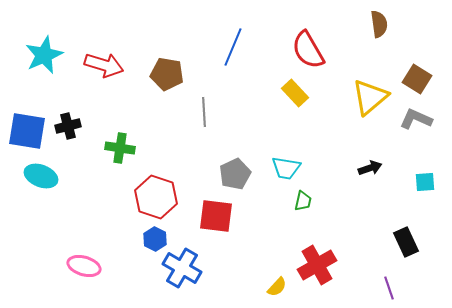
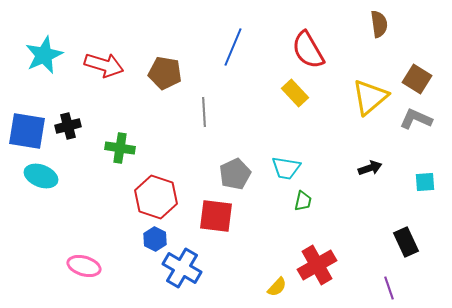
brown pentagon: moved 2 px left, 1 px up
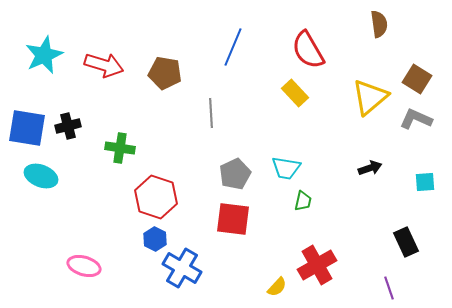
gray line: moved 7 px right, 1 px down
blue square: moved 3 px up
red square: moved 17 px right, 3 px down
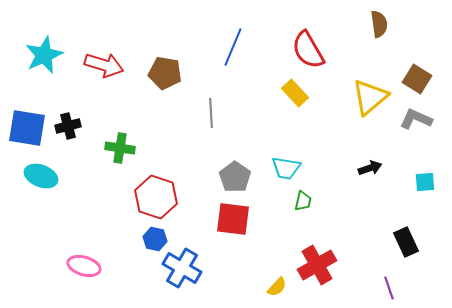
gray pentagon: moved 3 px down; rotated 12 degrees counterclockwise
blue hexagon: rotated 15 degrees counterclockwise
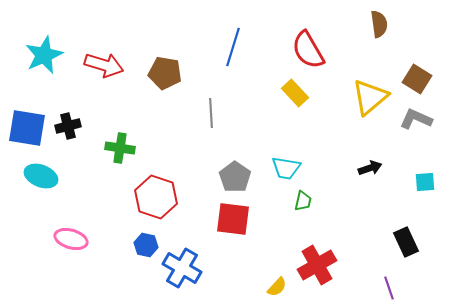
blue line: rotated 6 degrees counterclockwise
blue hexagon: moved 9 px left, 6 px down
pink ellipse: moved 13 px left, 27 px up
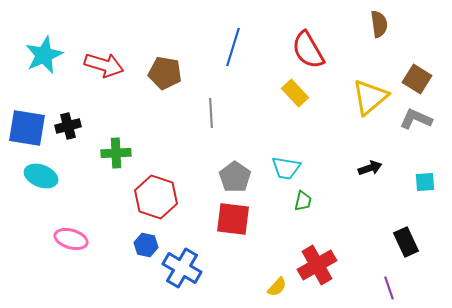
green cross: moved 4 px left, 5 px down; rotated 12 degrees counterclockwise
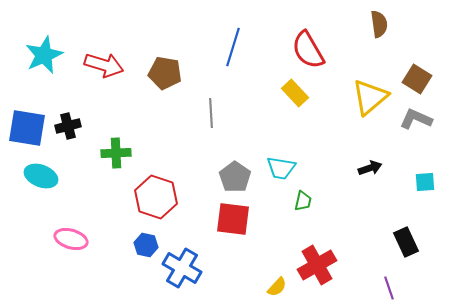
cyan trapezoid: moved 5 px left
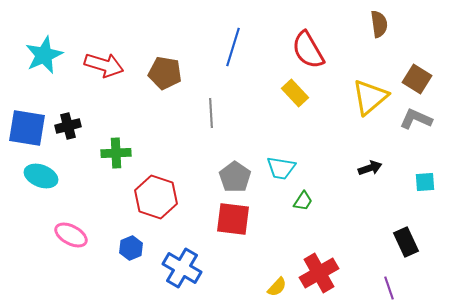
green trapezoid: rotated 20 degrees clockwise
pink ellipse: moved 4 px up; rotated 12 degrees clockwise
blue hexagon: moved 15 px left, 3 px down; rotated 25 degrees clockwise
red cross: moved 2 px right, 8 px down
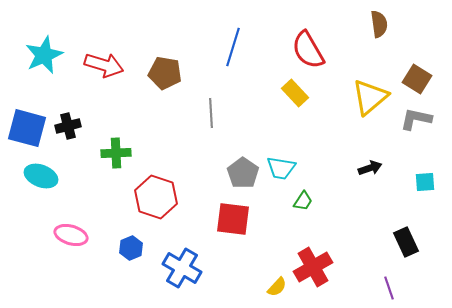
gray L-shape: rotated 12 degrees counterclockwise
blue square: rotated 6 degrees clockwise
gray pentagon: moved 8 px right, 4 px up
pink ellipse: rotated 12 degrees counterclockwise
red cross: moved 6 px left, 6 px up
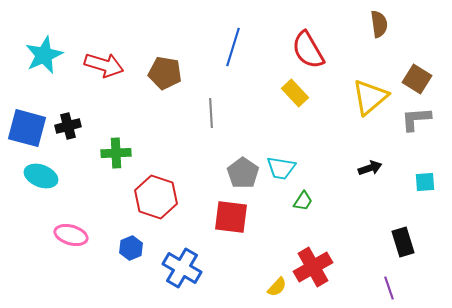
gray L-shape: rotated 16 degrees counterclockwise
red square: moved 2 px left, 2 px up
black rectangle: moved 3 px left; rotated 8 degrees clockwise
